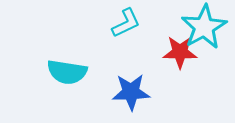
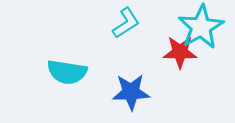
cyan L-shape: rotated 8 degrees counterclockwise
cyan star: moved 3 px left
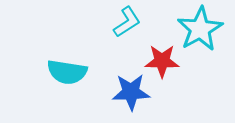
cyan L-shape: moved 1 px right, 1 px up
cyan star: moved 1 px left, 2 px down
red star: moved 18 px left, 9 px down
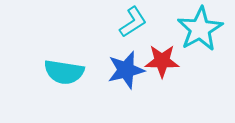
cyan L-shape: moved 6 px right
cyan semicircle: moved 3 px left
blue star: moved 5 px left, 22 px up; rotated 12 degrees counterclockwise
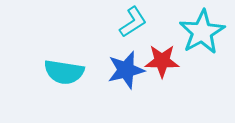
cyan star: moved 2 px right, 3 px down
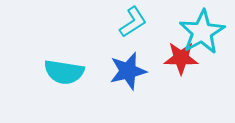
red star: moved 19 px right, 3 px up
blue star: moved 2 px right, 1 px down
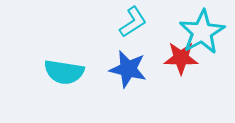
blue star: moved 2 px up; rotated 27 degrees clockwise
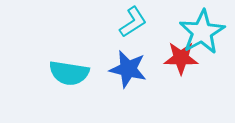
cyan semicircle: moved 5 px right, 1 px down
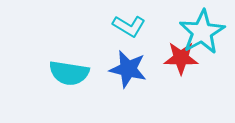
cyan L-shape: moved 4 px left, 4 px down; rotated 64 degrees clockwise
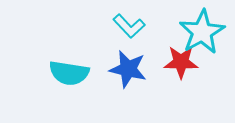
cyan L-shape: rotated 16 degrees clockwise
red star: moved 4 px down
